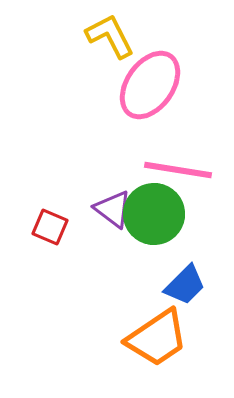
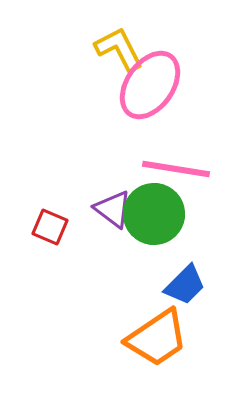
yellow L-shape: moved 9 px right, 13 px down
pink line: moved 2 px left, 1 px up
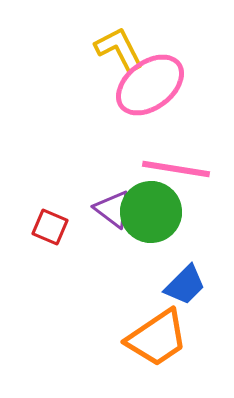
pink ellipse: rotated 18 degrees clockwise
green circle: moved 3 px left, 2 px up
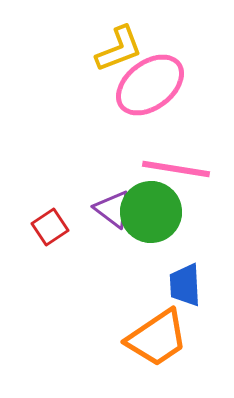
yellow L-shape: rotated 96 degrees clockwise
red square: rotated 33 degrees clockwise
blue trapezoid: rotated 132 degrees clockwise
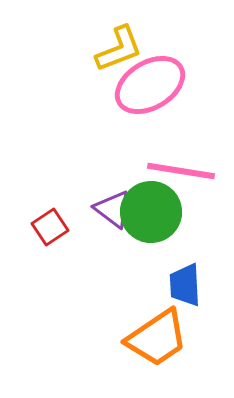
pink ellipse: rotated 6 degrees clockwise
pink line: moved 5 px right, 2 px down
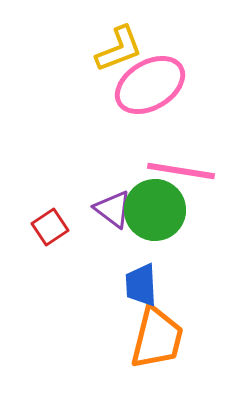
green circle: moved 4 px right, 2 px up
blue trapezoid: moved 44 px left
orange trapezoid: rotated 42 degrees counterclockwise
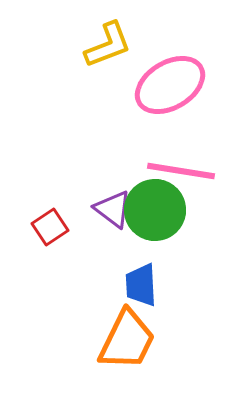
yellow L-shape: moved 11 px left, 4 px up
pink ellipse: moved 20 px right
orange trapezoid: moved 30 px left, 2 px down; rotated 12 degrees clockwise
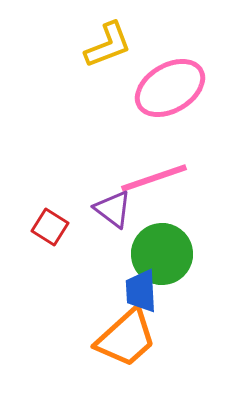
pink ellipse: moved 3 px down
pink line: moved 27 px left, 7 px down; rotated 28 degrees counterclockwise
green circle: moved 7 px right, 44 px down
red square: rotated 24 degrees counterclockwise
blue trapezoid: moved 6 px down
orange trapezoid: moved 1 px left, 2 px up; rotated 22 degrees clockwise
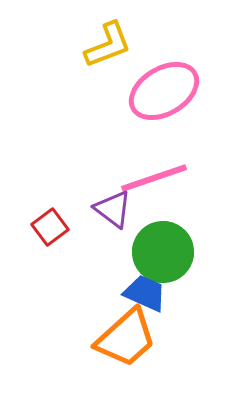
pink ellipse: moved 6 px left, 3 px down
red square: rotated 21 degrees clockwise
green circle: moved 1 px right, 2 px up
blue trapezoid: moved 4 px right, 2 px down; rotated 117 degrees clockwise
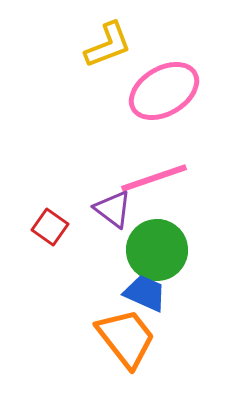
red square: rotated 18 degrees counterclockwise
green circle: moved 6 px left, 2 px up
orange trapezoid: rotated 86 degrees counterclockwise
